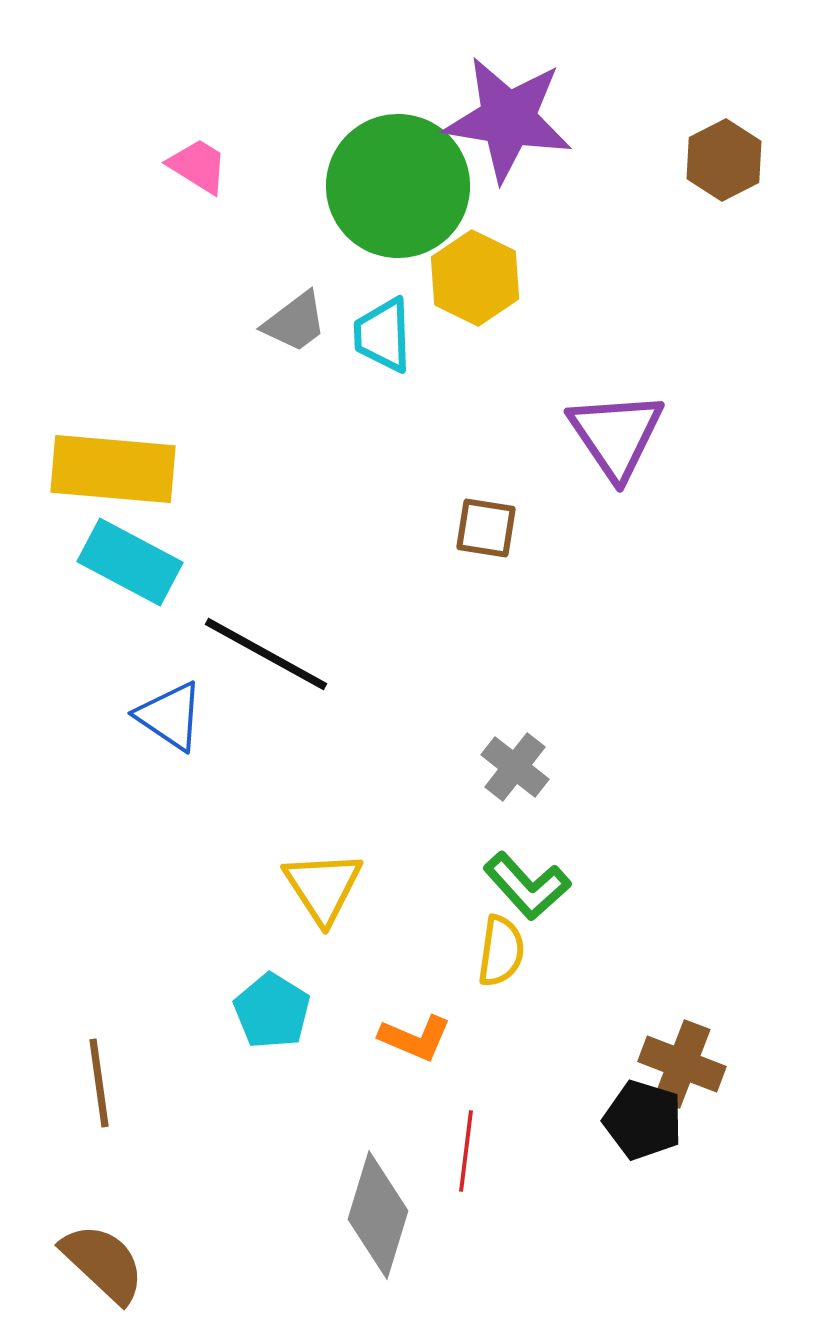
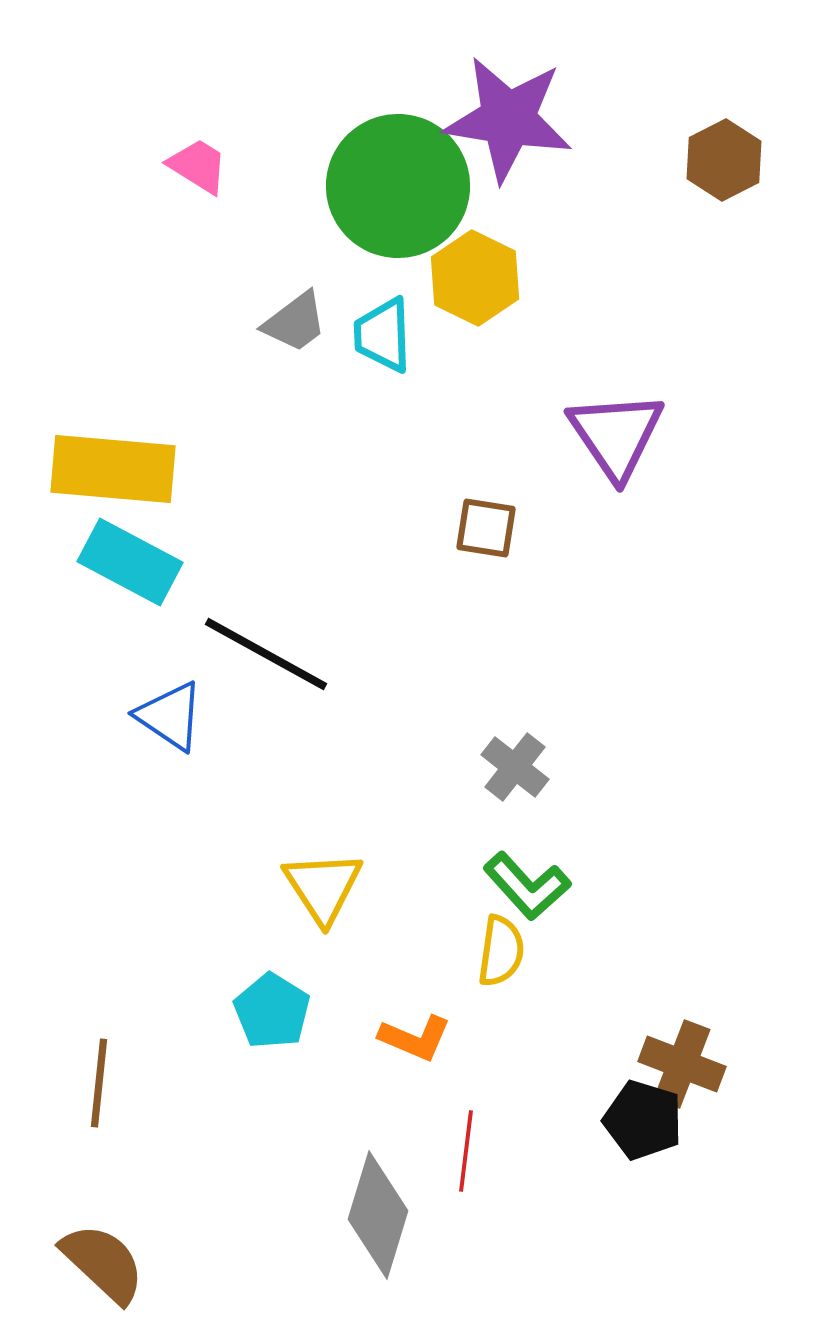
brown line: rotated 14 degrees clockwise
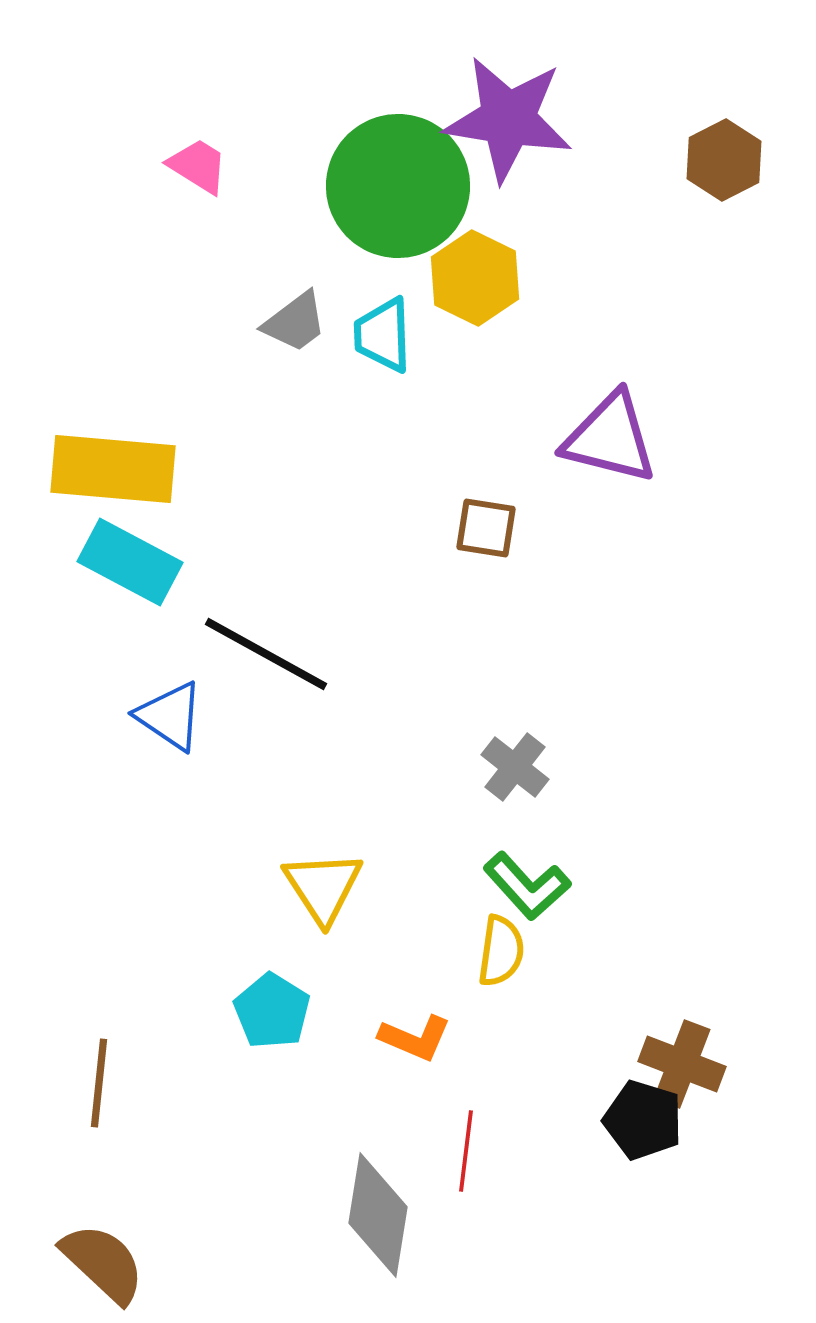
purple triangle: moved 6 px left, 3 px down; rotated 42 degrees counterclockwise
gray diamond: rotated 8 degrees counterclockwise
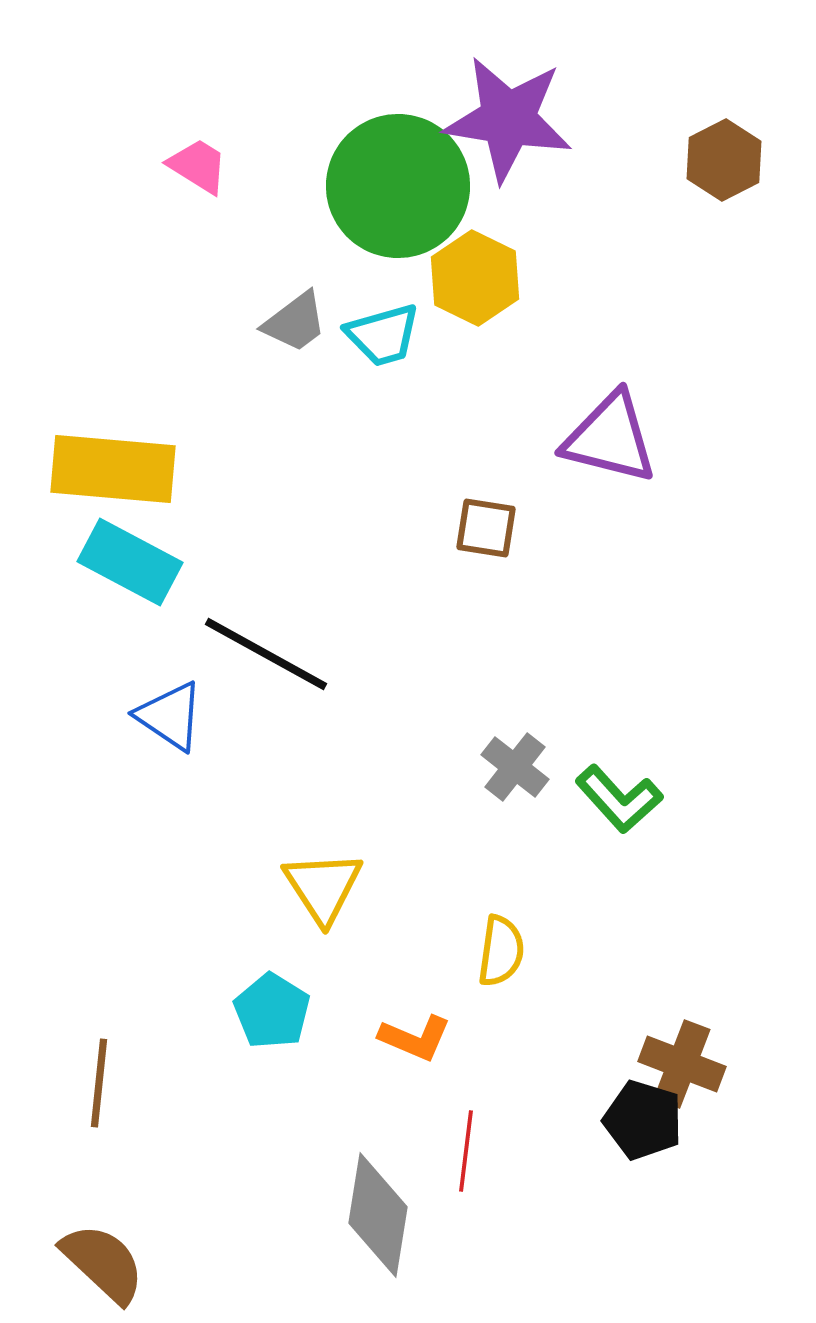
cyan trapezoid: rotated 104 degrees counterclockwise
green L-shape: moved 92 px right, 87 px up
